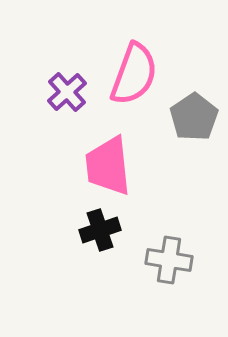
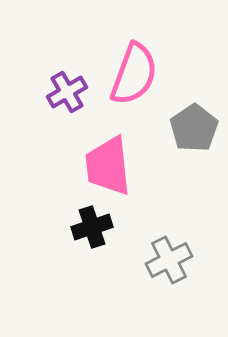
purple cross: rotated 12 degrees clockwise
gray pentagon: moved 11 px down
black cross: moved 8 px left, 3 px up
gray cross: rotated 36 degrees counterclockwise
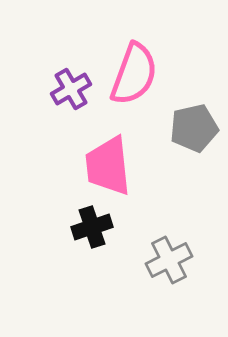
purple cross: moved 4 px right, 3 px up
gray pentagon: rotated 21 degrees clockwise
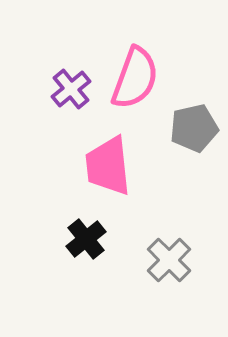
pink semicircle: moved 1 px right, 4 px down
purple cross: rotated 9 degrees counterclockwise
black cross: moved 6 px left, 12 px down; rotated 21 degrees counterclockwise
gray cross: rotated 18 degrees counterclockwise
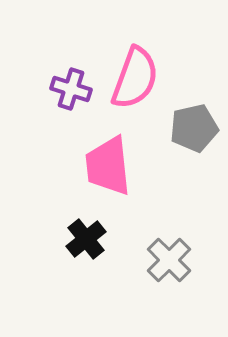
purple cross: rotated 33 degrees counterclockwise
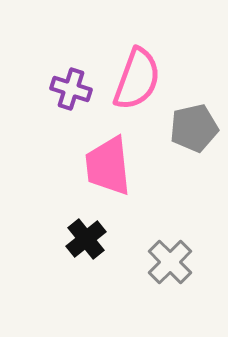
pink semicircle: moved 2 px right, 1 px down
gray cross: moved 1 px right, 2 px down
